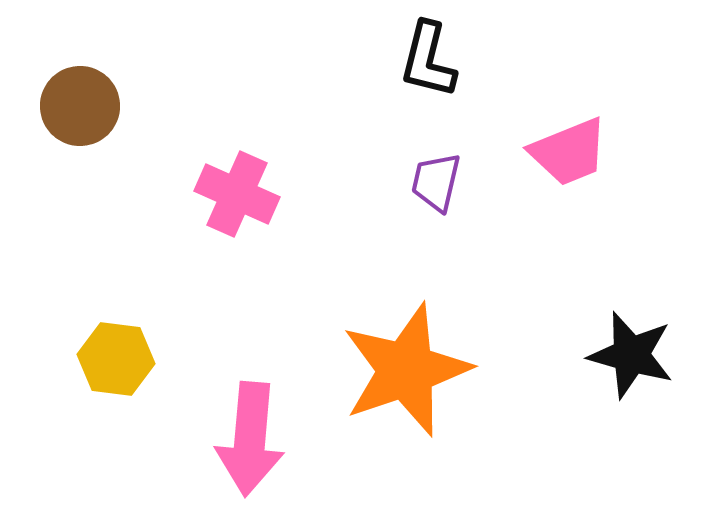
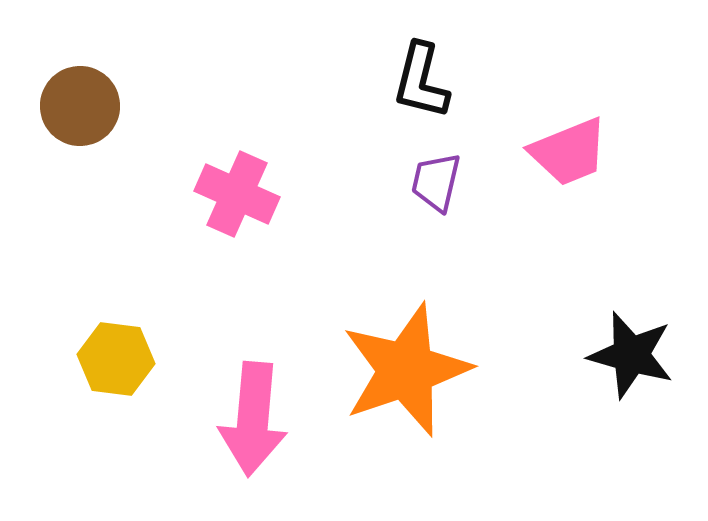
black L-shape: moved 7 px left, 21 px down
pink arrow: moved 3 px right, 20 px up
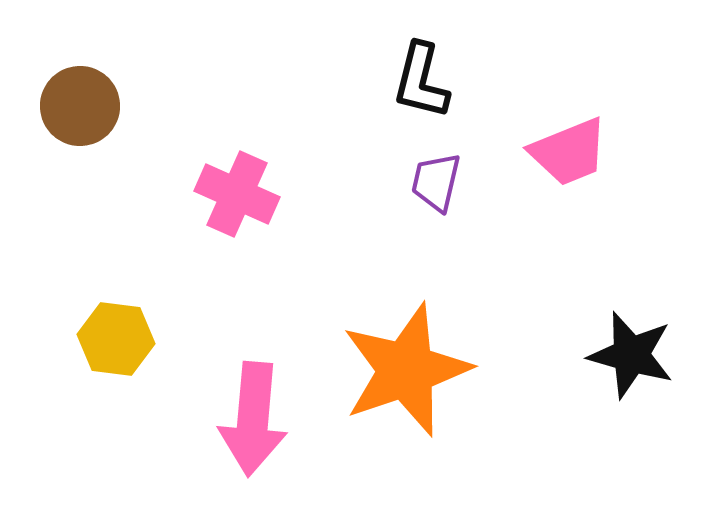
yellow hexagon: moved 20 px up
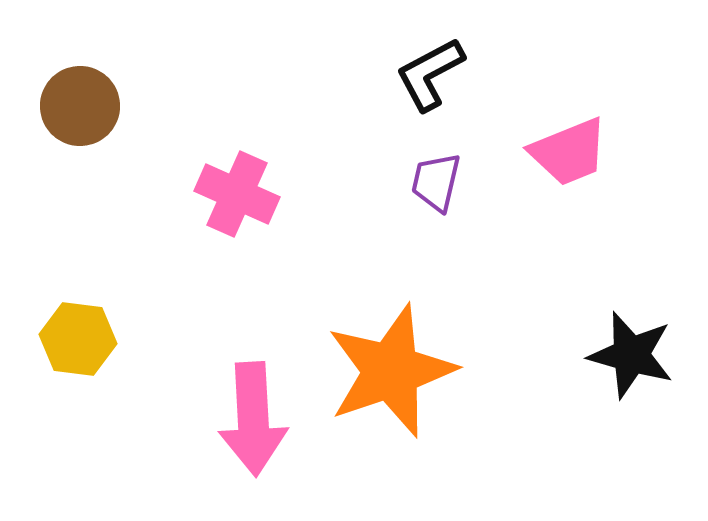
black L-shape: moved 9 px right, 7 px up; rotated 48 degrees clockwise
yellow hexagon: moved 38 px left
orange star: moved 15 px left, 1 px down
pink arrow: rotated 8 degrees counterclockwise
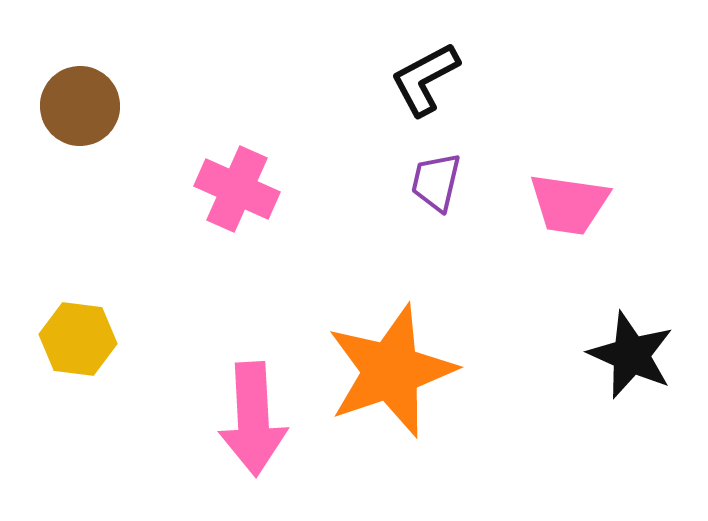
black L-shape: moved 5 px left, 5 px down
pink trapezoid: moved 52 px down; rotated 30 degrees clockwise
pink cross: moved 5 px up
black star: rotated 8 degrees clockwise
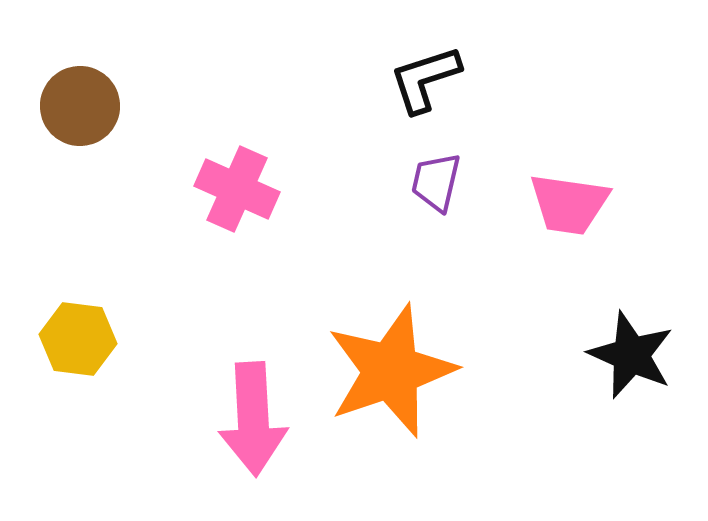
black L-shape: rotated 10 degrees clockwise
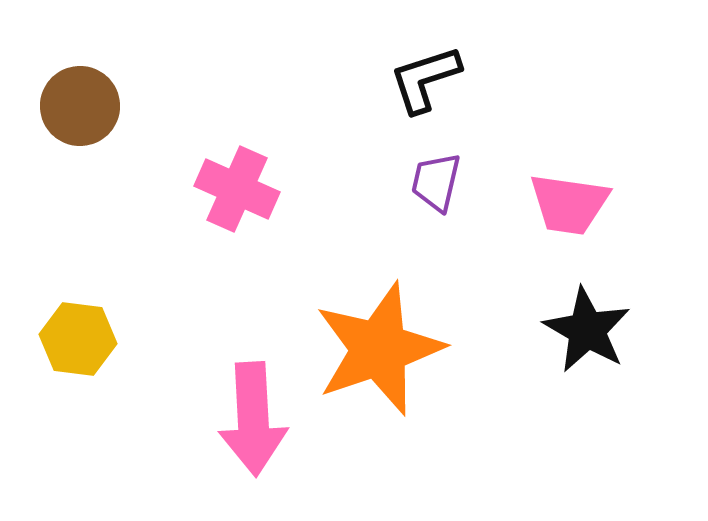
black star: moved 44 px left, 25 px up; rotated 6 degrees clockwise
orange star: moved 12 px left, 22 px up
